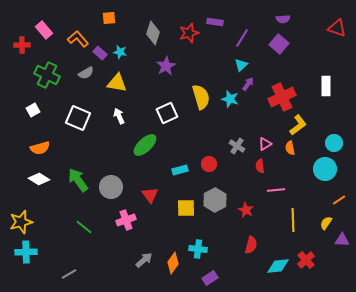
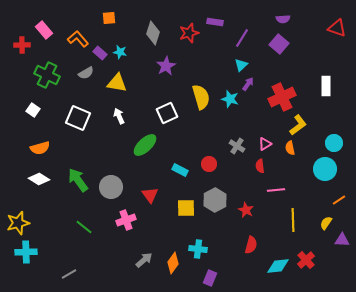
white square at (33, 110): rotated 24 degrees counterclockwise
cyan rectangle at (180, 170): rotated 42 degrees clockwise
yellow star at (21, 222): moved 3 px left, 1 px down
purple rectangle at (210, 278): rotated 35 degrees counterclockwise
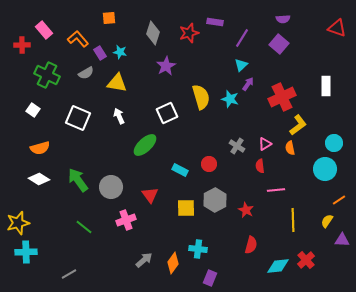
purple rectangle at (100, 53): rotated 16 degrees clockwise
yellow semicircle at (326, 223): moved 1 px right, 2 px up
